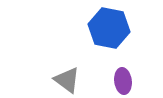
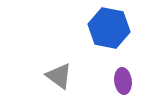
gray triangle: moved 8 px left, 4 px up
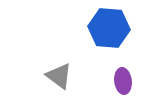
blue hexagon: rotated 6 degrees counterclockwise
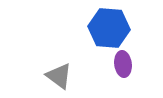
purple ellipse: moved 17 px up
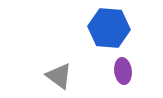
purple ellipse: moved 7 px down
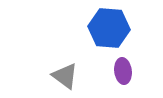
gray triangle: moved 6 px right
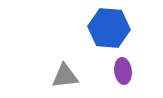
gray triangle: rotated 44 degrees counterclockwise
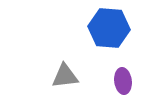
purple ellipse: moved 10 px down
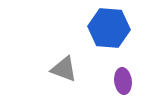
gray triangle: moved 1 px left, 7 px up; rotated 28 degrees clockwise
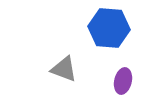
purple ellipse: rotated 20 degrees clockwise
